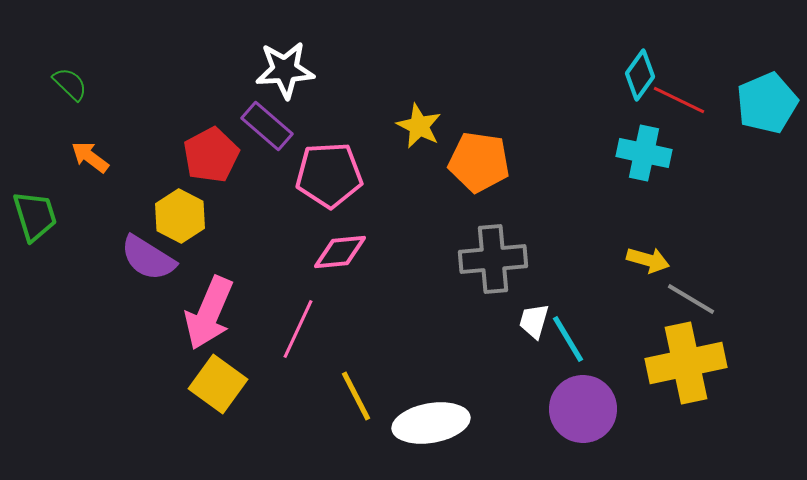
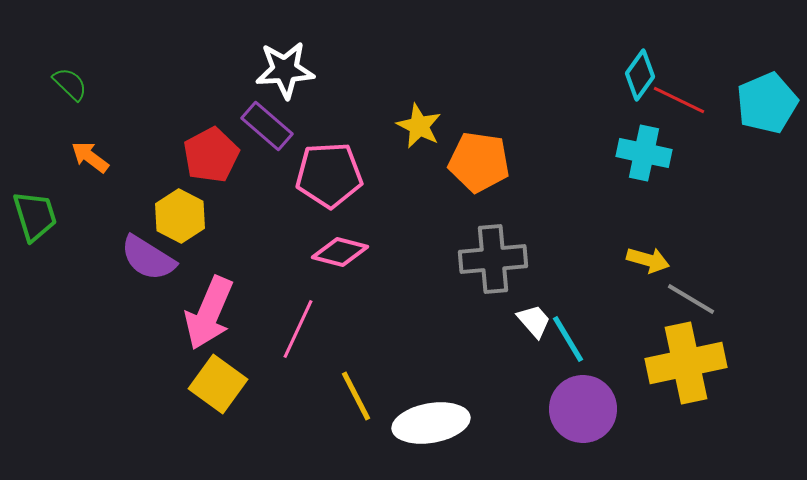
pink diamond: rotated 20 degrees clockwise
white trapezoid: rotated 123 degrees clockwise
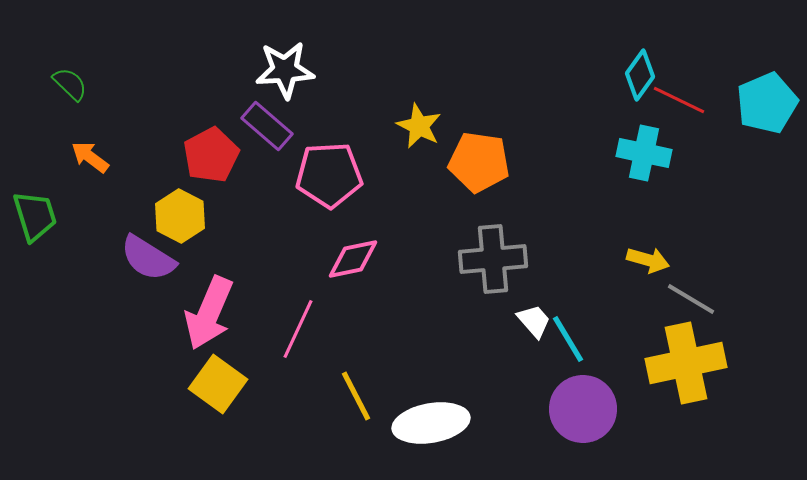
pink diamond: moved 13 px right, 7 px down; rotated 26 degrees counterclockwise
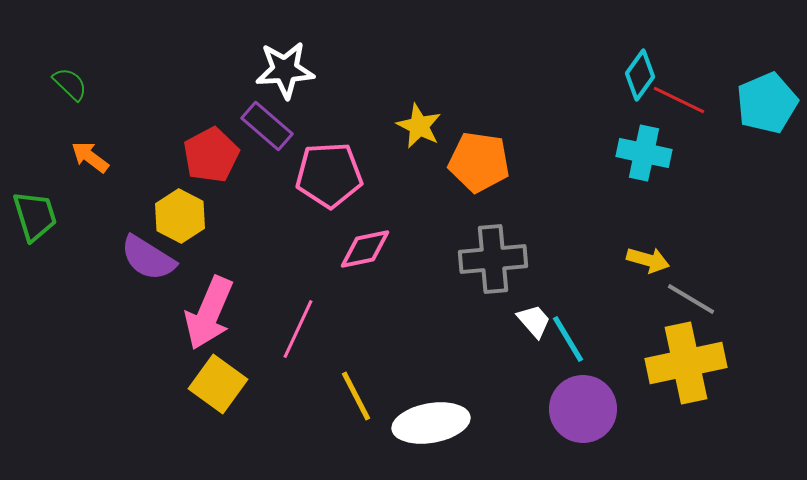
pink diamond: moved 12 px right, 10 px up
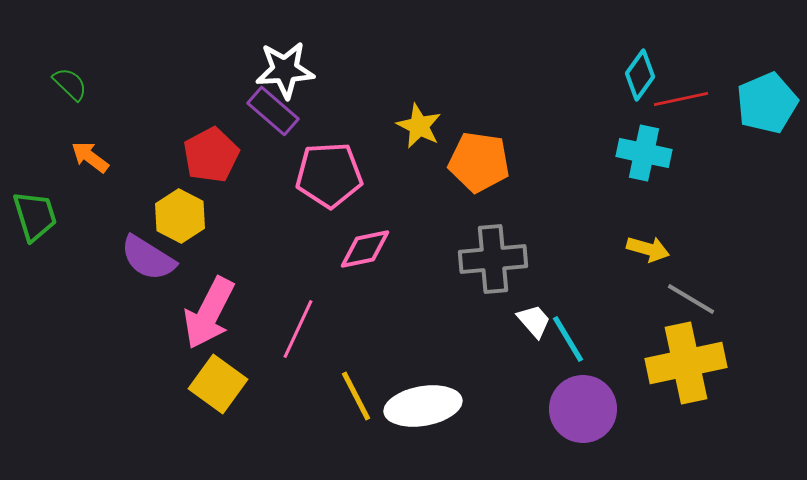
red line: moved 2 px right, 1 px up; rotated 38 degrees counterclockwise
purple rectangle: moved 6 px right, 15 px up
yellow arrow: moved 11 px up
pink arrow: rotated 4 degrees clockwise
white ellipse: moved 8 px left, 17 px up
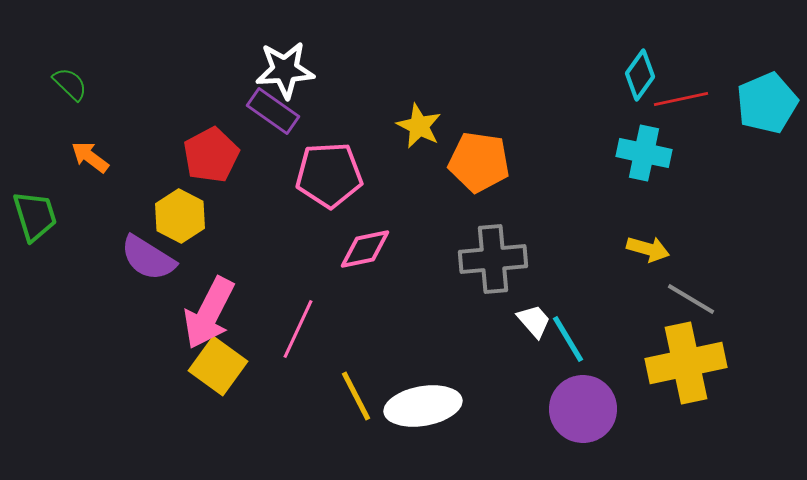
purple rectangle: rotated 6 degrees counterclockwise
yellow square: moved 18 px up
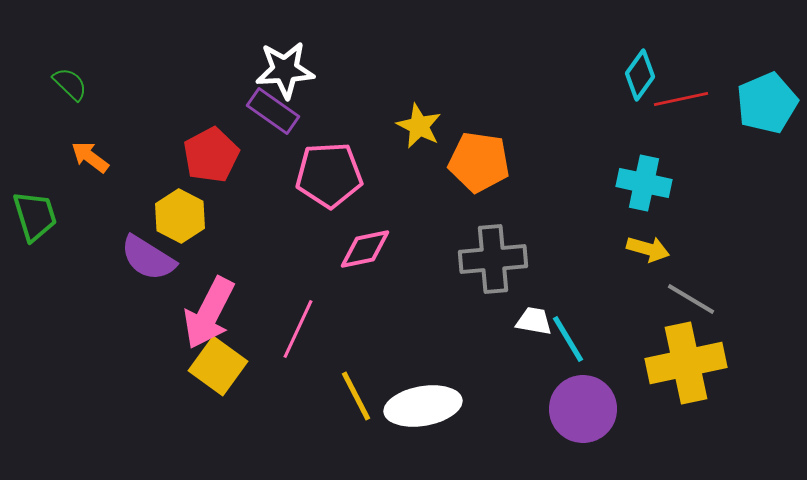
cyan cross: moved 30 px down
white trapezoid: rotated 39 degrees counterclockwise
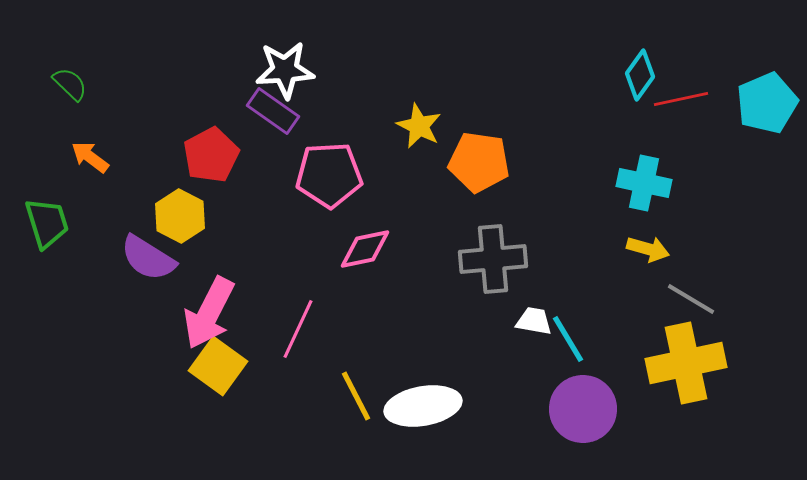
green trapezoid: moved 12 px right, 7 px down
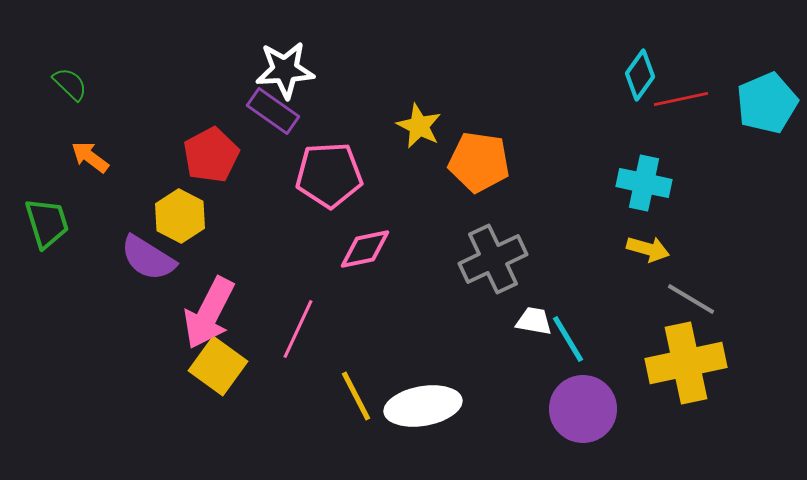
gray cross: rotated 20 degrees counterclockwise
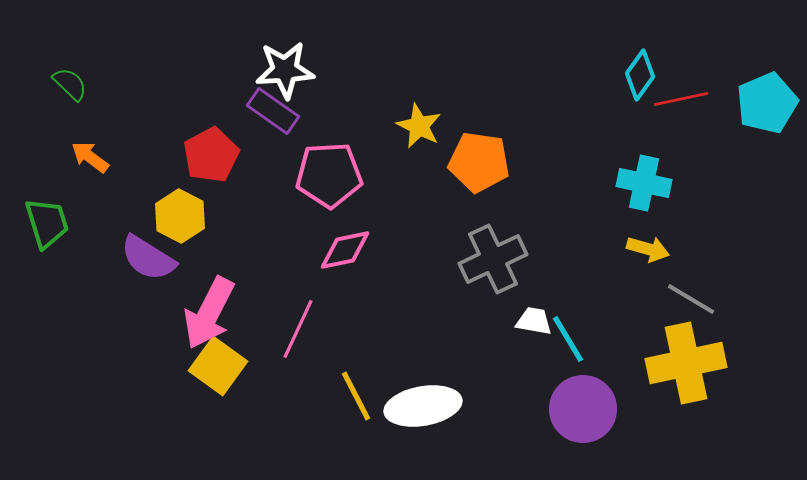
pink diamond: moved 20 px left, 1 px down
